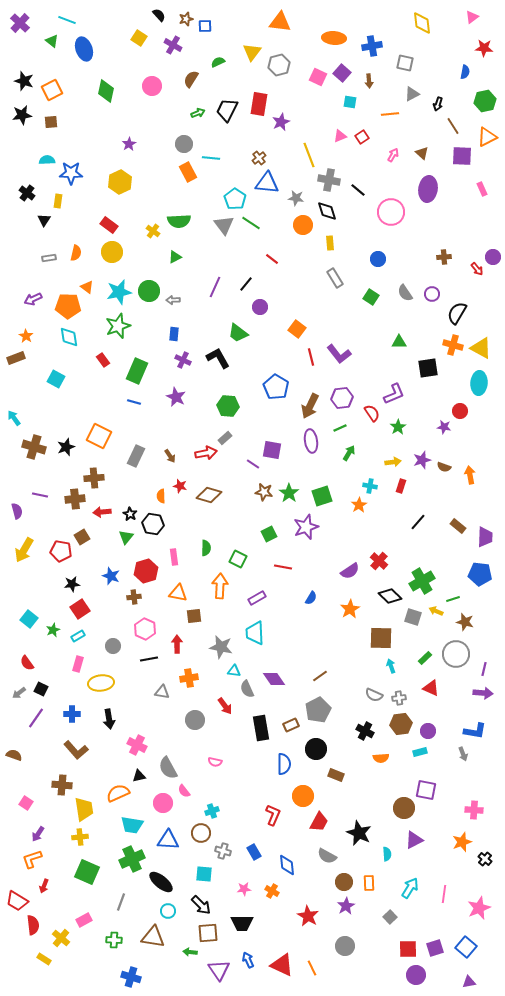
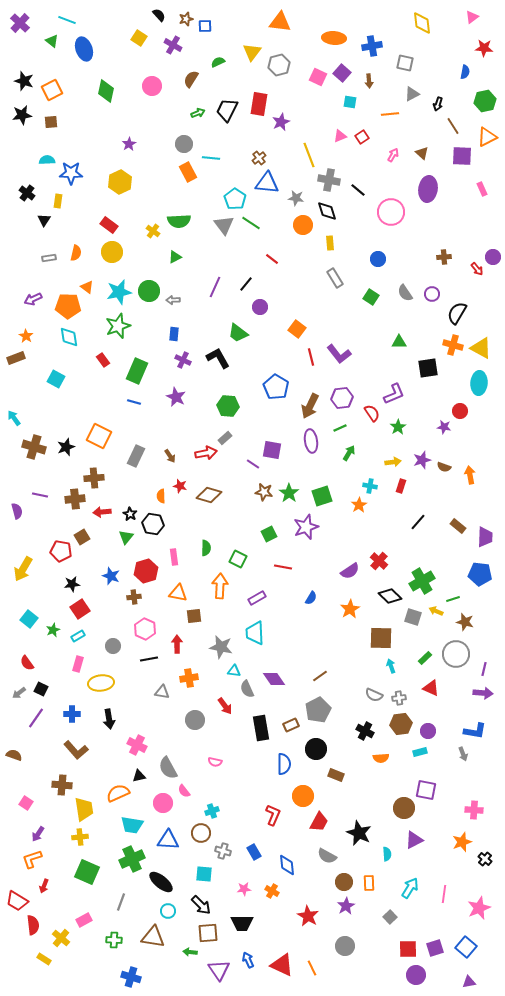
yellow arrow at (24, 550): moved 1 px left, 19 px down
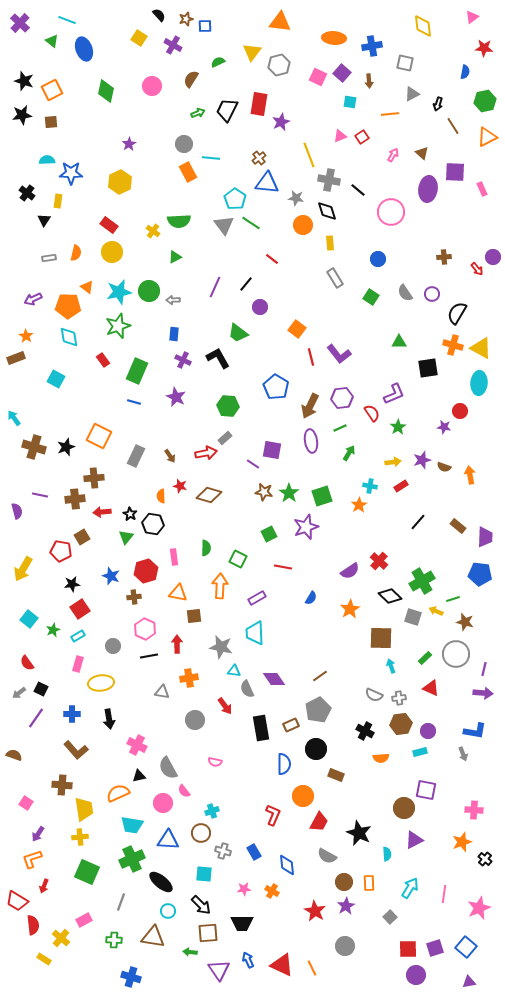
yellow diamond at (422, 23): moved 1 px right, 3 px down
purple square at (462, 156): moved 7 px left, 16 px down
red rectangle at (401, 486): rotated 40 degrees clockwise
black line at (149, 659): moved 3 px up
red star at (308, 916): moved 7 px right, 5 px up
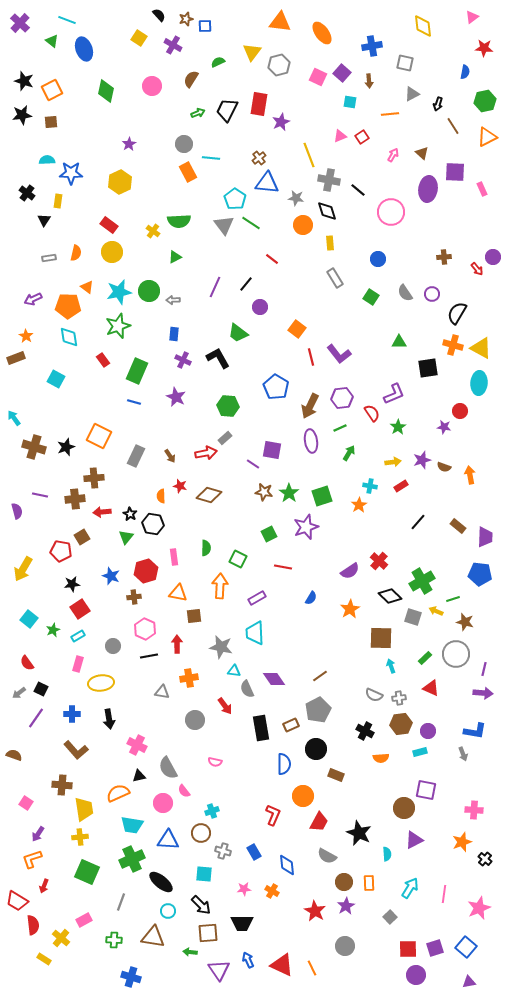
orange ellipse at (334, 38): moved 12 px left, 5 px up; rotated 50 degrees clockwise
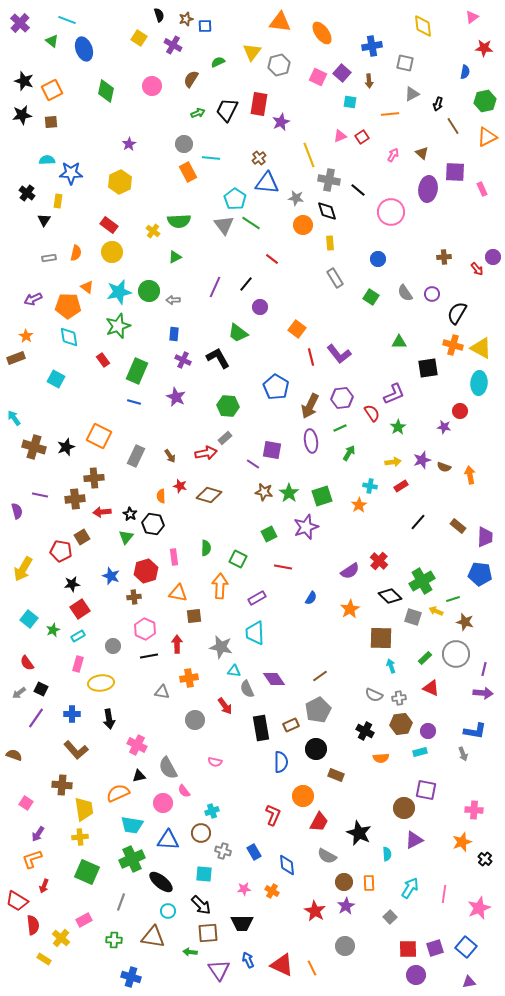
black semicircle at (159, 15): rotated 24 degrees clockwise
blue semicircle at (284, 764): moved 3 px left, 2 px up
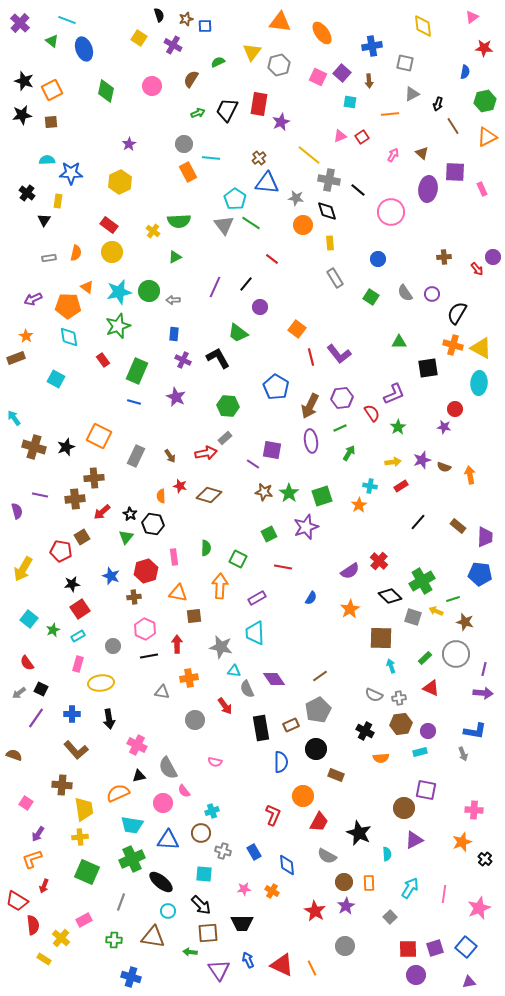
yellow line at (309, 155): rotated 30 degrees counterclockwise
red circle at (460, 411): moved 5 px left, 2 px up
red arrow at (102, 512): rotated 36 degrees counterclockwise
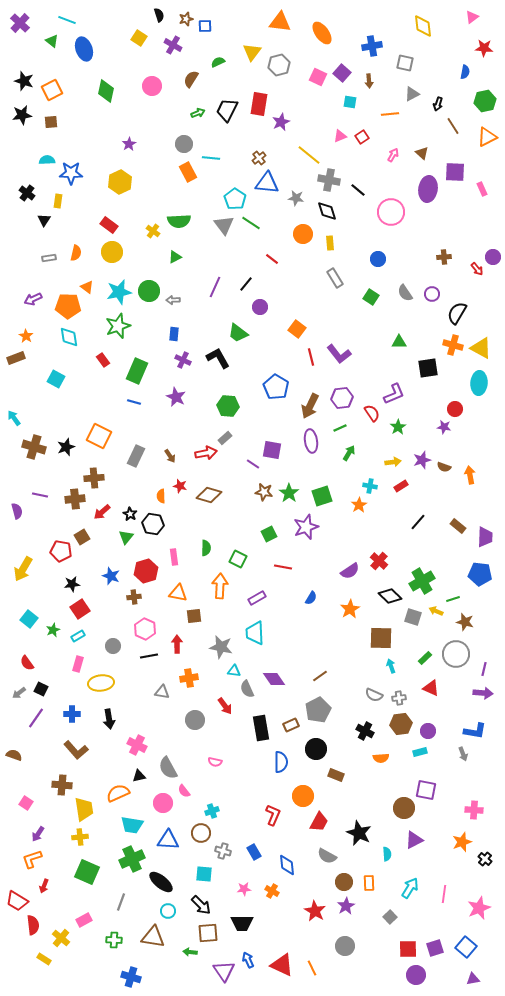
orange circle at (303, 225): moved 9 px down
purple triangle at (219, 970): moved 5 px right, 1 px down
purple triangle at (469, 982): moved 4 px right, 3 px up
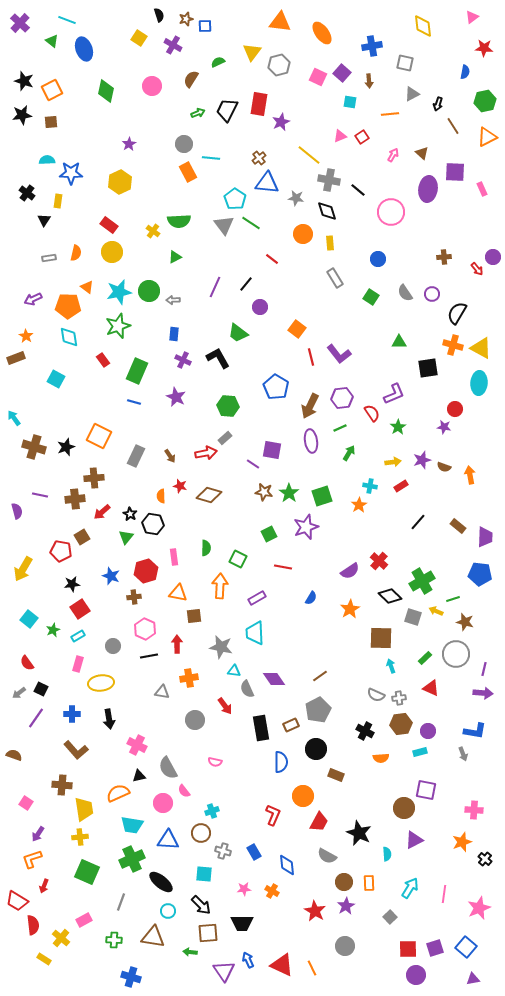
gray semicircle at (374, 695): moved 2 px right
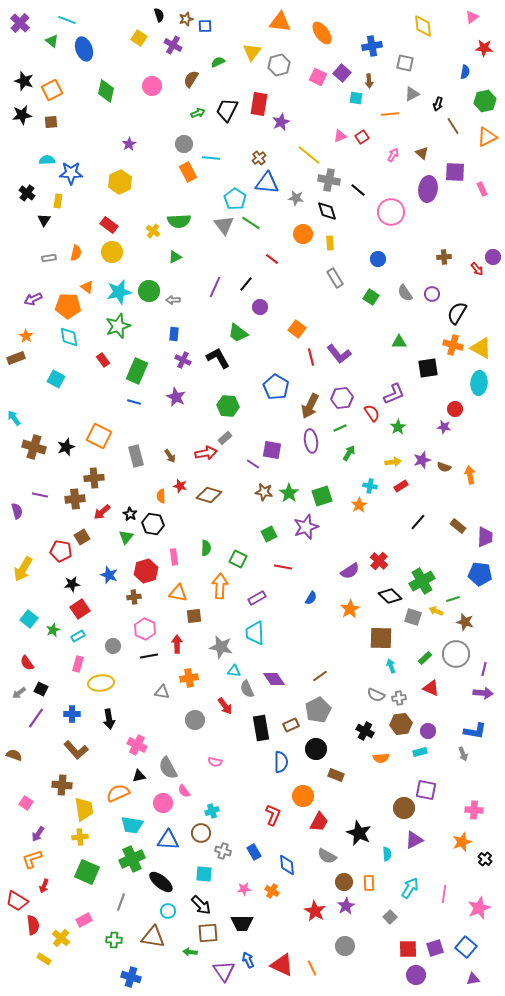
cyan square at (350, 102): moved 6 px right, 4 px up
gray rectangle at (136, 456): rotated 40 degrees counterclockwise
blue star at (111, 576): moved 2 px left, 1 px up
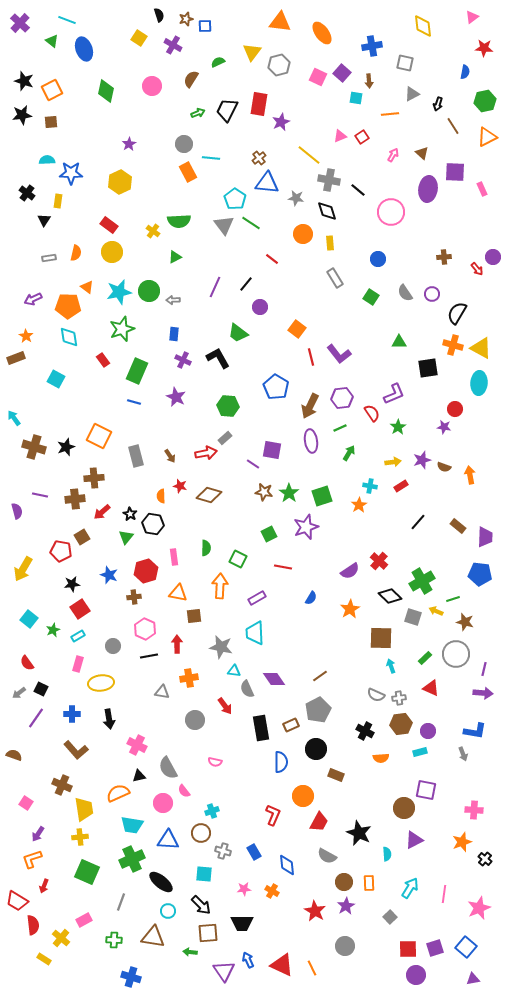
green star at (118, 326): moved 4 px right, 3 px down
brown cross at (62, 785): rotated 18 degrees clockwise
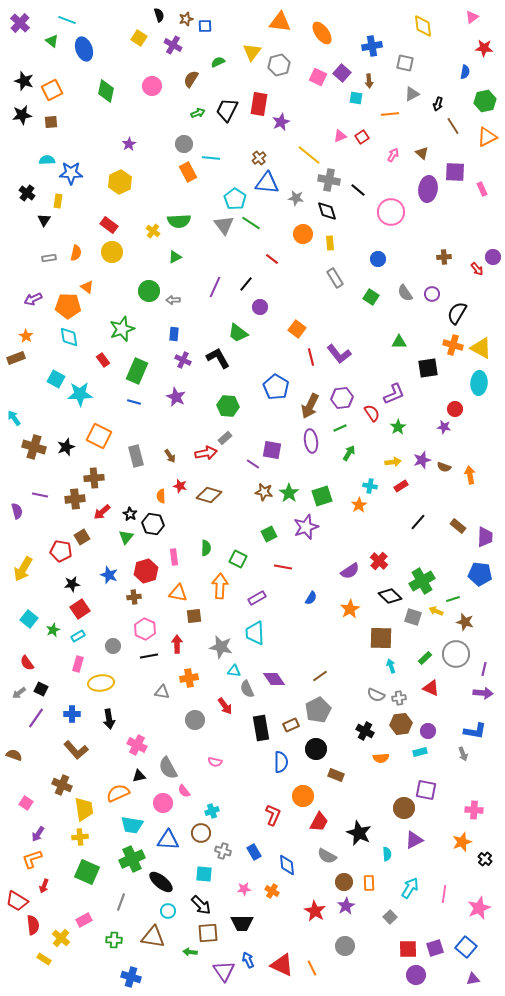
cyan star at (119, 292): moved 39 px left, 102 px down; rotated 10 degrees clockwise
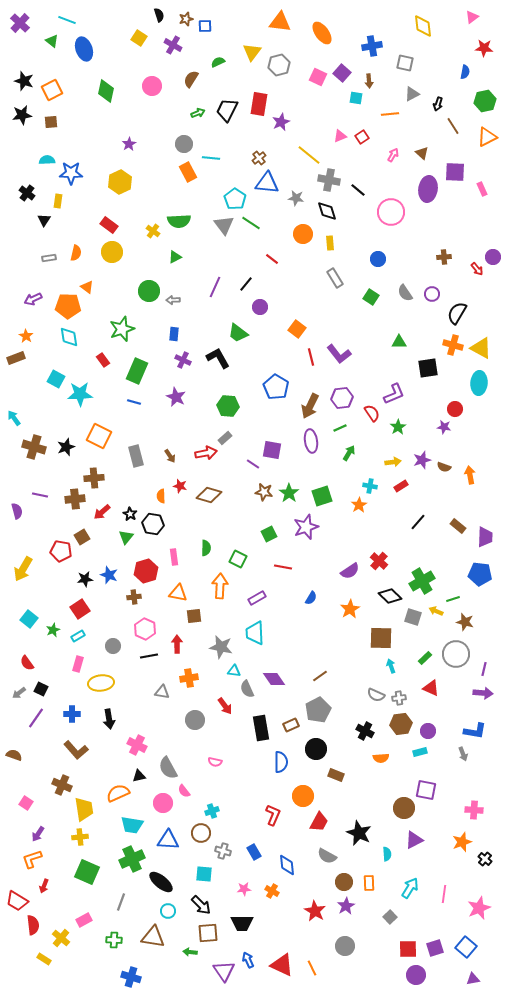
black star at (72, 584): moved 13 px right, 5 px up
